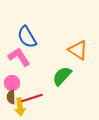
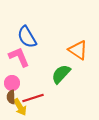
pink L-shape: rotated 10 degrees clockwise
green semicircle: moved 1 px left, 2 px up
red line: moved 1 px right
yellow arrow: rotated 24 degrees counterclockwise
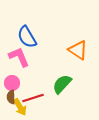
green semicircle: moved 1 px right, 10 px down
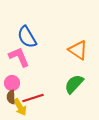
green semicircle: moved 12 px right
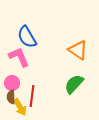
red line: moved 1 px left, 2 px up; rotated 65 degrees counterclockwise
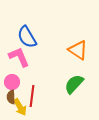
pink circle: moved 1 px up
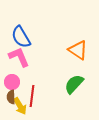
blue semicircle: moved 6 px left
yellow arrow: moved 1 px up
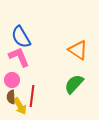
pink circle: moved 2 px up
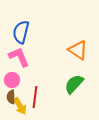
blue semicircle: moved 5 px up; rotated 45 degrees clockwise
red line: moved 3 px right, 1 px down
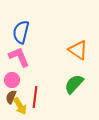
brown semicircle: rotated 24 degrees clockwise
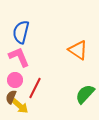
pink circle: moved 3 px right
green semicircle: moved 11 px right, 10 px down
red line: moved 9 px up; rotated 20 degrees clockwise
yellow arrow: rotated 18 degrees counterclockwise
